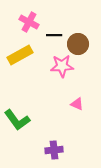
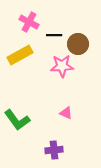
pink triangle: moved 11 px left, 9 px down
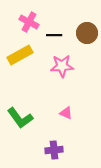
brown circle: moved 9 px right, 11 px up
green L-shape: moved 3 px right, 2 px up
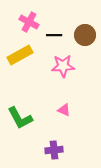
brown circle: moved 2 px left, 2 px down
pink star: moved 1 px right
pink triangle: moved 2 px left, 3 px up
green L-shape: rotated 8 degrees clockwise
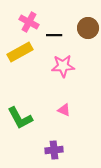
brown circle: moved 3 px right, 7 px up
yellow rectangle: moved 3 px up
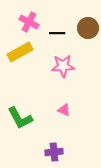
black line: moved 3 px right, 2 px up
purple cross: moved 2 px down
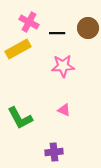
yellow rectangle: moved 2 px left, 3 px up
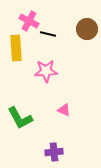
pink cross: moved 1 px up
brown circle: moved 1 px left, 1 px down
black line: moved 9 px left, 1 px down; rotated 14 degrees clockwise
yellow rectangle: moved 2 px left, 1 px up; rotated 65 degrees counterclockwise
pink star: moved 17 px left, 5 px down
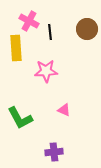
black line: moved 2 px right, 2 px up; rotated 70 degrees clockwise
